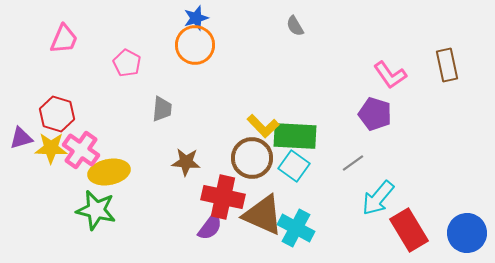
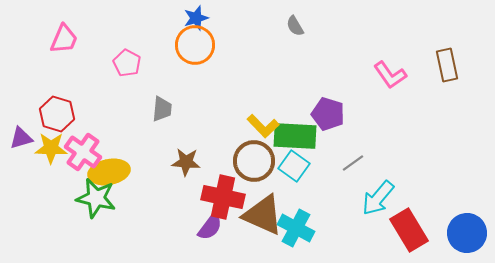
purple pentagon: moved 47 px left
pink cross: moved 2 px right, 2 px down
brown circle: moved 2 px right, 3 px down
green star: moved 12 px up
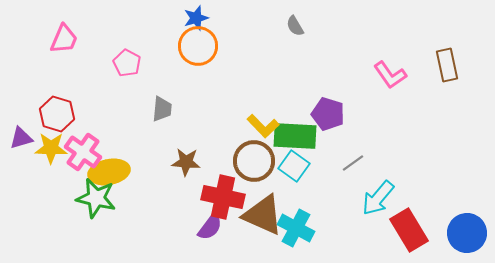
orange circle: moved 3 px right, 1 px down
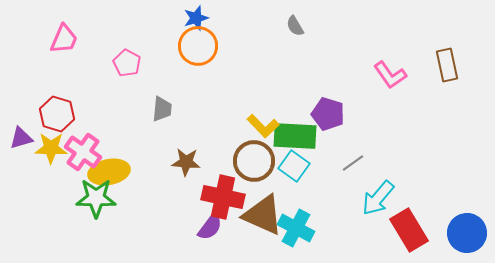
green star: rotated 12 degrees counterclockwise
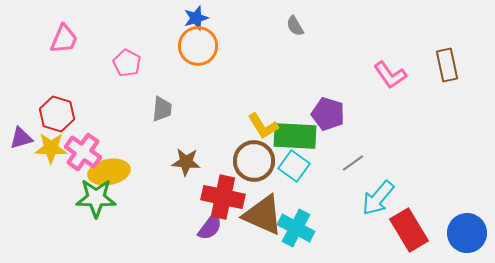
yellow L-shape: rotated 12 degrees clockwise
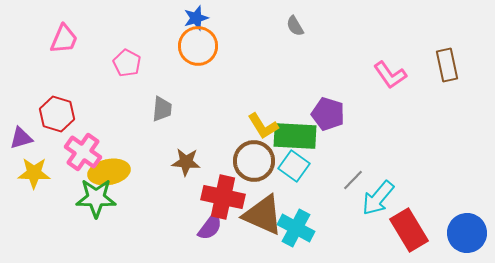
yellow star: moved 17 px left, 25 px down
gray line: moved 17 px down; rotated 10 degrees counterclockwise
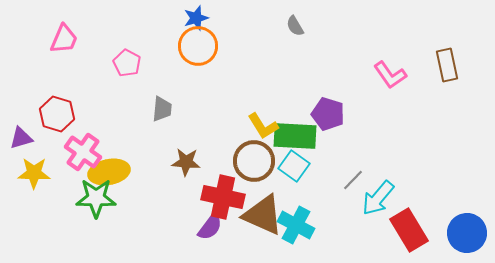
cyan cross: moved 3 px up
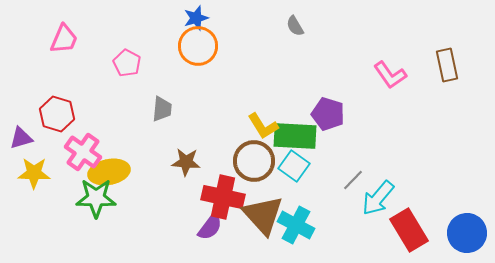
brown triangle: rotated 24 degrees clockwise
